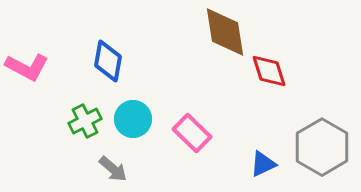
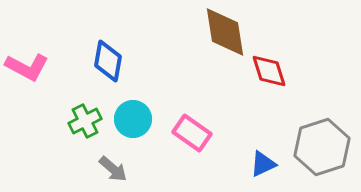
pink rectangle: rotated 9 degrees counterclockwise
gray hexagon: rotated 12 degrees clockwise
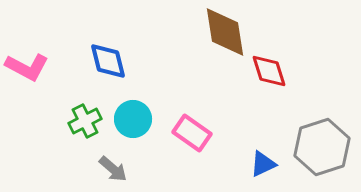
blue diamond: rotated 24 degrees counterclockwise
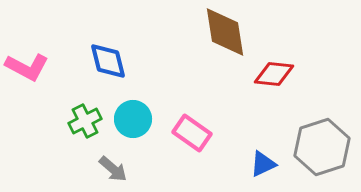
red diamond: moved 5 px right, 3 px down; rotated 66 degrees counterclockwise
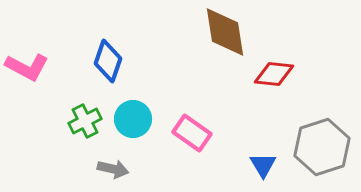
blue diamond: rotated 33 degrees clockwise
blue triangle: moved 1 px down; rotated 36 degrees counterclockwise
gray arrow: rotated 28 degrees counterclockwise
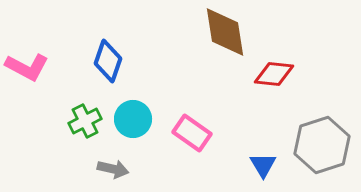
gray hexagon: moved 2 px up
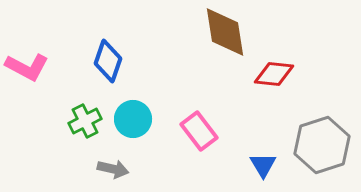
pink rectangle: moved 7 px right, 2 px up; rotated 18 degrees clockwise
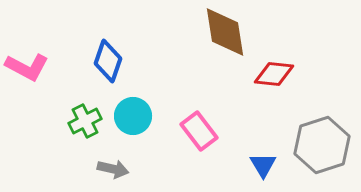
cyan circle: moved 3 px up
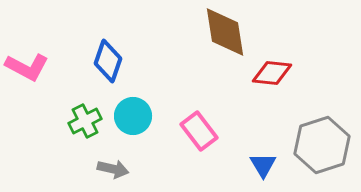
red diamond: moved 2 px left, 1 px up
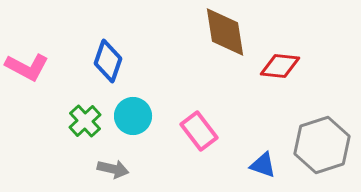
red diamond: moved 8 px right, 7 px up
green cross: rotated 16 degrees counterclockwise
blue triangle: rotated 40 degrees counterclockwise
